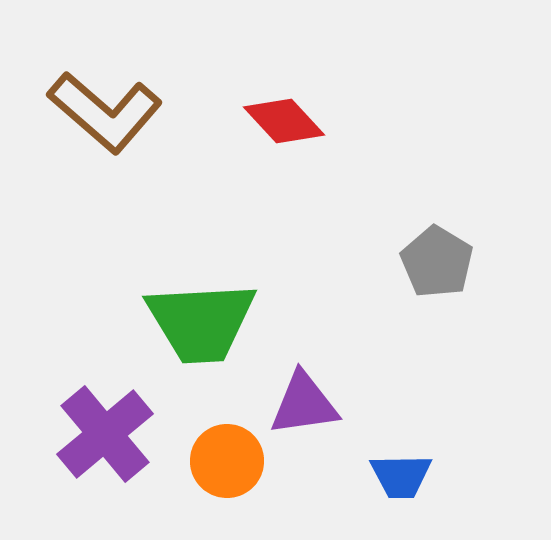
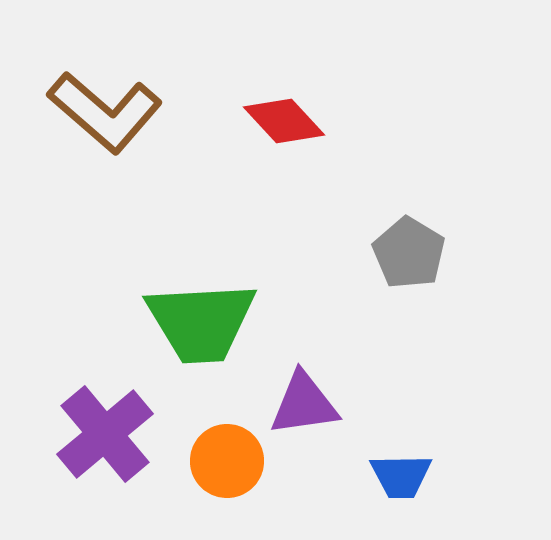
gray pentagon: moved 28 px left, 9 px up
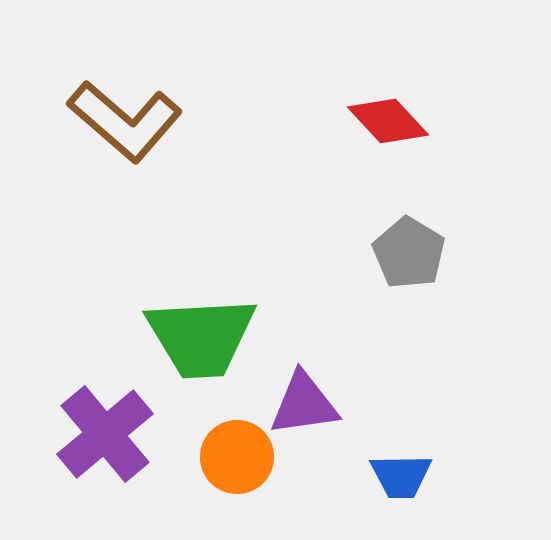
brown L-shape: moved 20 px right, 9 px down
red diamond: moved 104 px right
green trapezoid: moved 15 px down
orange circle: moved 10 px right, 4 px up
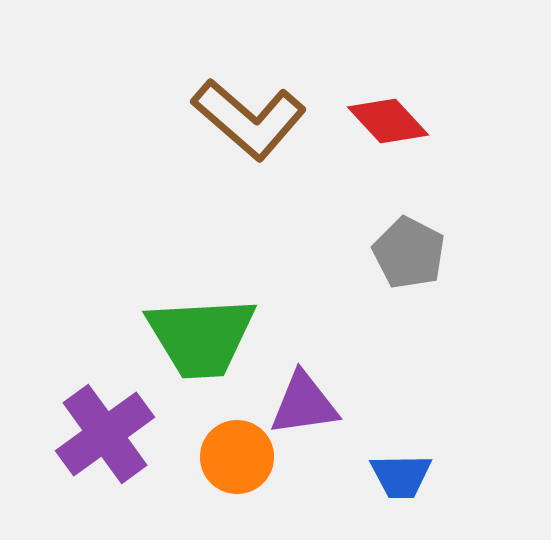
brown L-shape: moved 124 px right, 2 px up
gray pentagon: rotated 4 degrees counterclockwise
purple cross: rotated 4 degrees clockwise
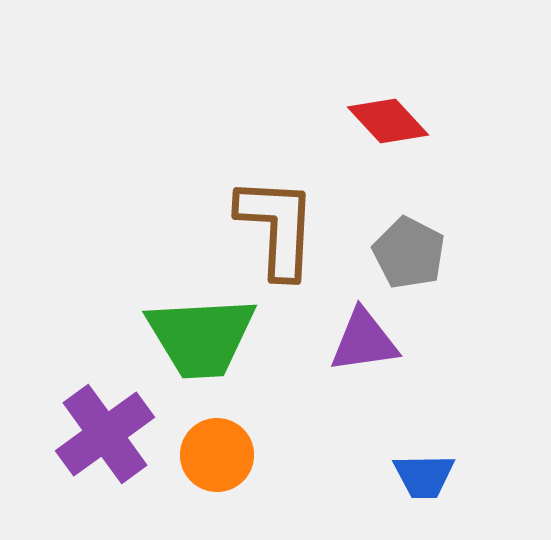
brown L-shape: moved 28 px right, 108 px down; rotated 128 degrees counterclockwise
purple triangle: moved 60 px right, 63 px up
orange circle: moved 20 px left, 2 px up
blue trapezoid: moved 23 px right
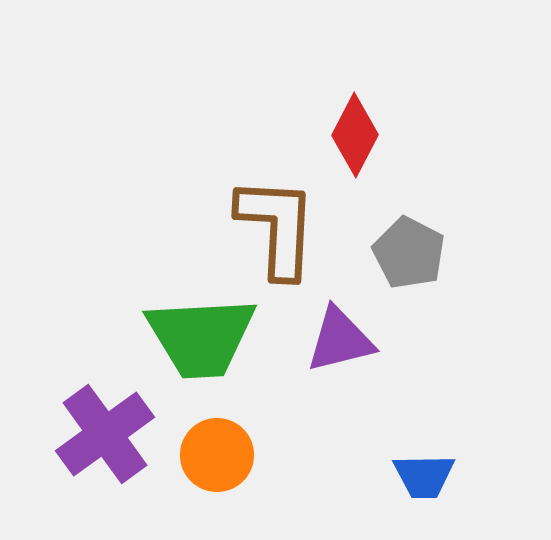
red diamond: moved 33 px left, 14 px down; rotated 70 degrees clockwise
purple triangle: moved 24 px left, 1 px up; rotated 6 degrees counterclockwise
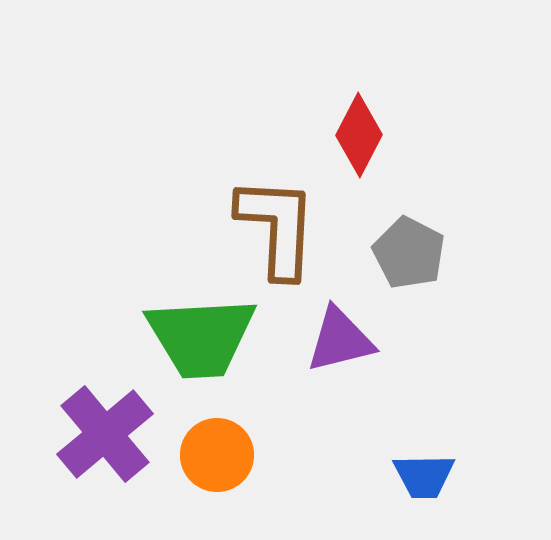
red diamond: moved 4 px right
purple cross: rotated 4 degrees counterclockwise
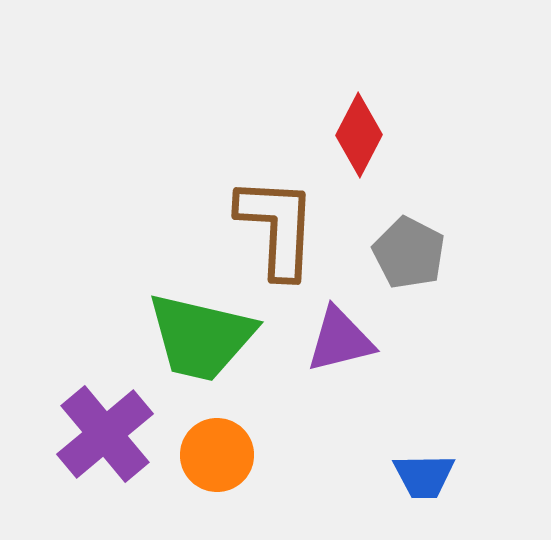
green trapezoid: rotated 16 degrees clockwise
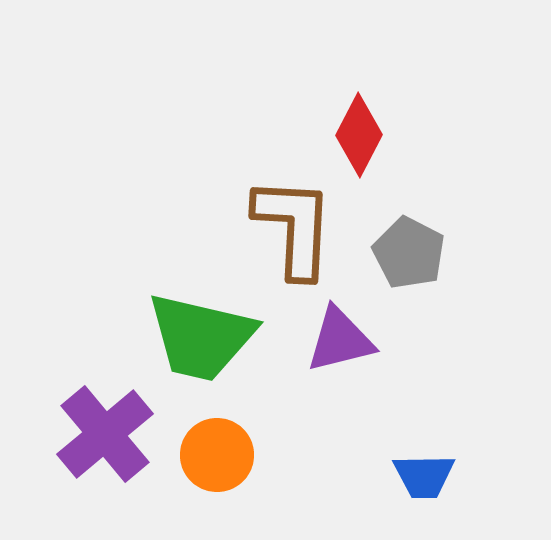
brown L-shape: moved 17 px right
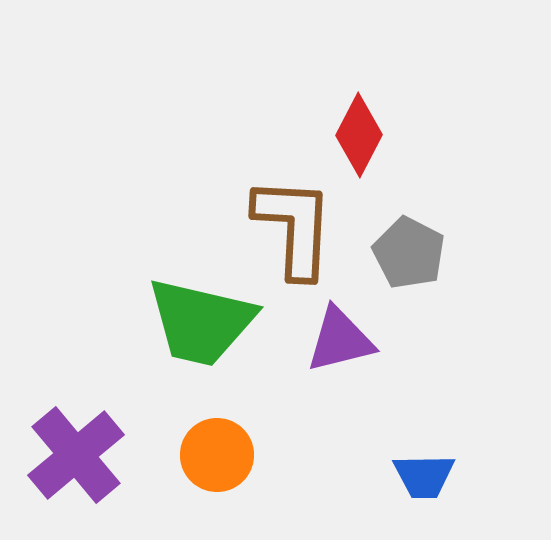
green trapezoid: moved 15 px up
purple cross: moved 29 px left, 21 px down
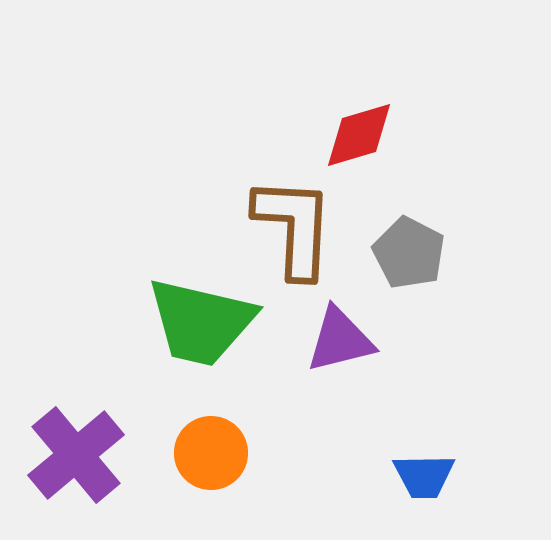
red diamond: rotated 46 degrees clockwise
orange circle: moved 6 px left, 2 px up
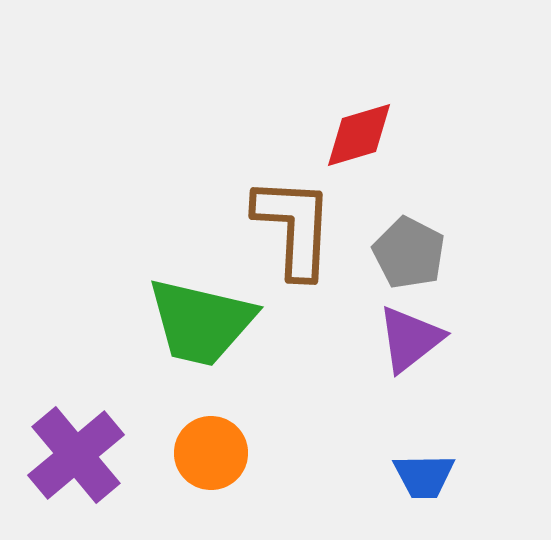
purple triangle: moved 70 px right, 1 px up; rotated 24 degrees counterclockwise
